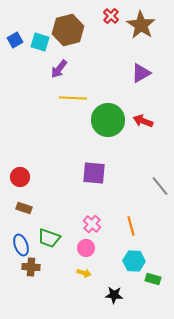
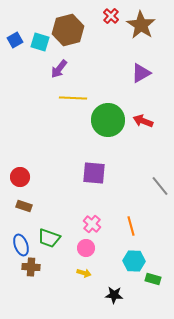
brown rectangle: moved 2 px up
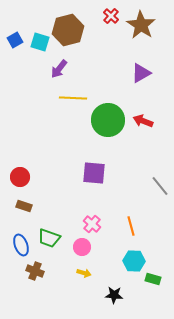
pink circle: moved 4 px left, 1 px up
brown cross: moved 4 px right, 4 px down; rotated 18 degrees clockwise
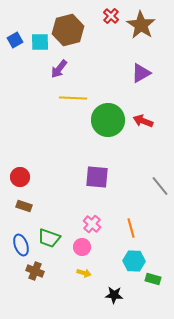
cyan square: rotated 18 degrees counterclockwise
purple square: moved 3 px right, 4 px down
orange line: moved 2 px down
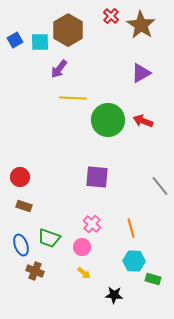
brown hexagon: rotated 16 degrees counterclockwise
yellow arrow: rotated 24 degrees clockwise
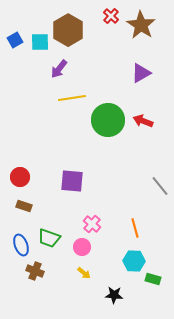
yellow line: moved 1 px left; rotated 12 degrees counterclockwise
purple square: moved 25 px left, 4 px down
orange line: moved 4 px right
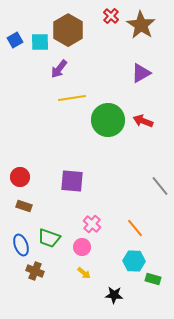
orange line: rotated 24 degrees counterclockwise
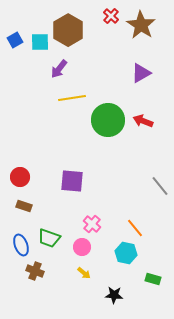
cyan hexagon: moved 8 px left, 8 px up; rotated 10 degrees clockwise
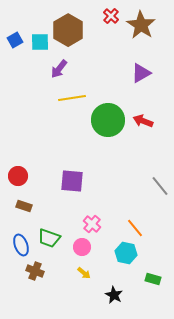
red circle: moved 2 px left, 1 px up
black star: rotated 24 degrees clockwise
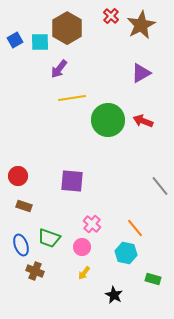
brown star: rotated 12 degrees clockwise
brown hexagon: moved 1 px left, 2 px up
yellow arrow: rotated 88 degrees clockwise
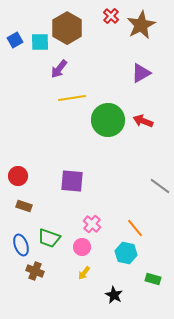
gray line: rotated 15 degrees counterclockwise
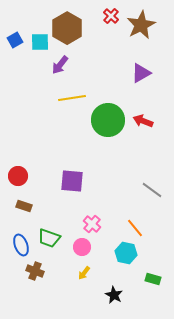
purple arrow: moved 1 px right, 4 px up
gray line: moved 8 px left, 4 px down
